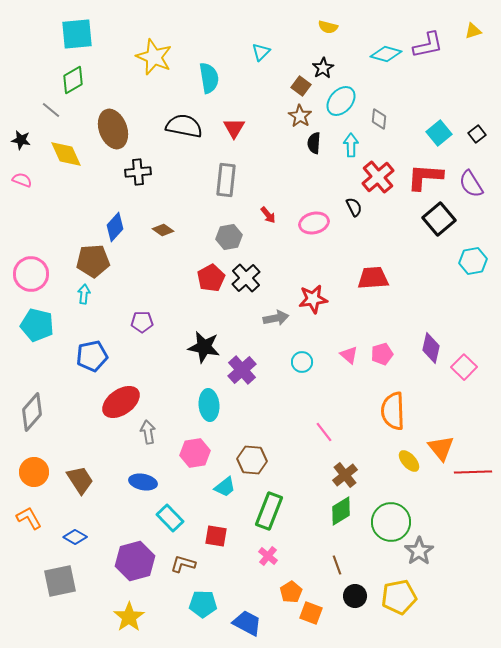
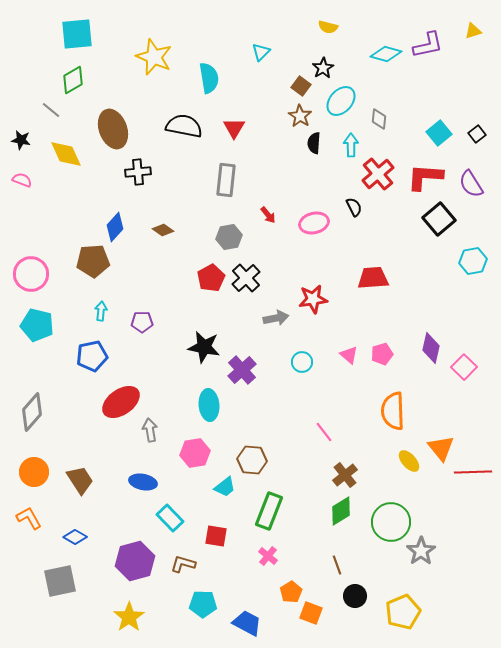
red cross at (378, 177): moved 3 px up
cyan arrow at (84, 294): moved 17 px right, 17 px down
gray arrow at (148, 432): moved 2 px right, 2 px up
gray star at (419, 551): moved 2 px right
yellow pentagon at (399, 597): moved 4 px right, 15 px down; rotated 12 degrees counterclockwise
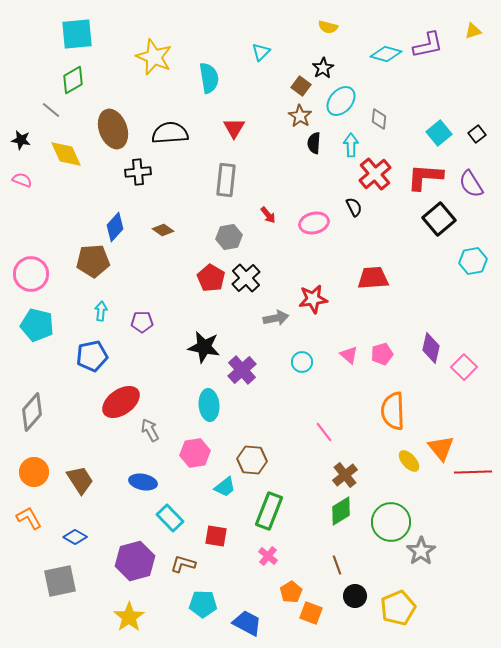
black semicircle at (184, 126): moved 14 px left, 7 px down; rotated 15 degrees counterclockwise
red cross at (378, 174): moved 3 px left
red pentagon at (211, 278): rotated 12 degrees counterclockwise
gray arrow at (150, 430): rotated 20 degrees counterclockwise
yellow pentagon at (403, 612): moved 5 px left, 4 px up
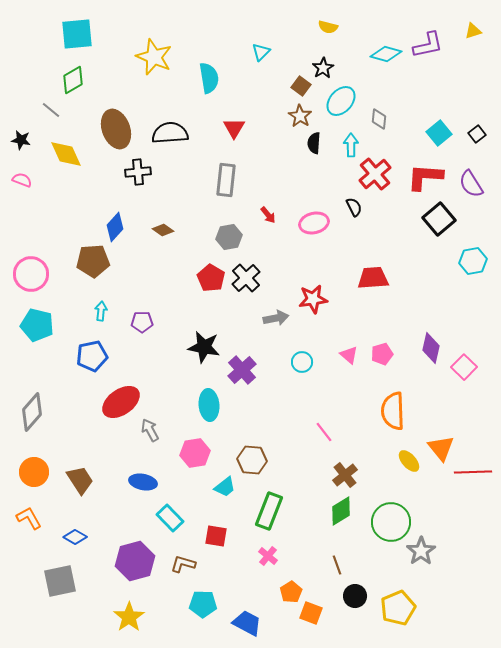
brown ellipse at (113, 129): moved 3 px right
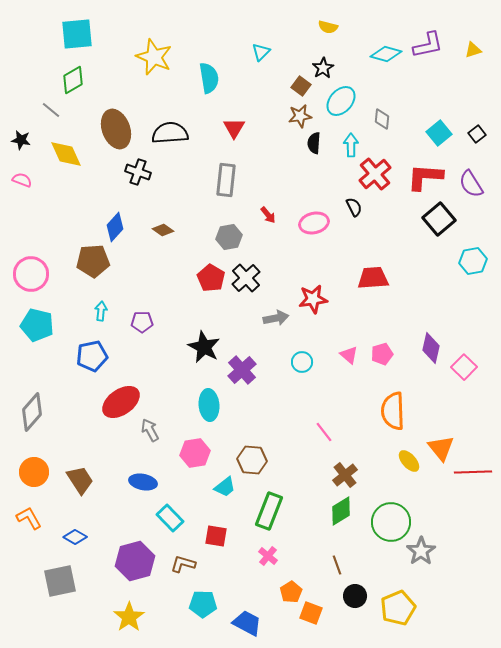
yellow triangle at (473, 31): moved 19 px down
brown star at (300, 116): rotated 30 degrees clockwise
gray diamond at (379, 119): moved 3 px right
black cross at (138, 172): rotated 25 degrees clockwise
black star at (204, 347): rotated 16 degrees clockwise
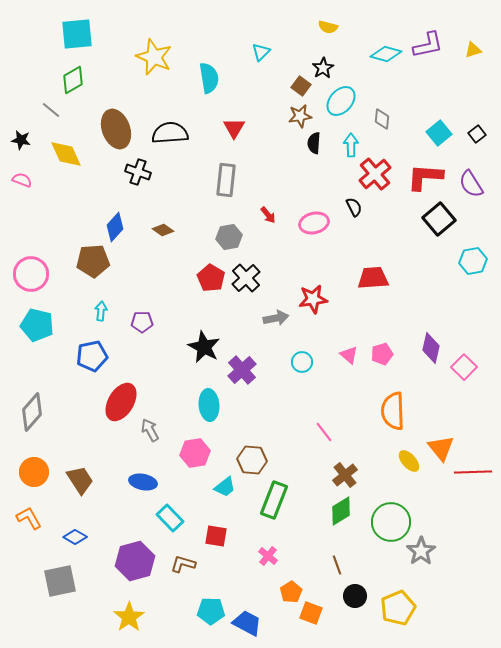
red ellipse at (121, 402): rotated 24 degrees counterclockwise
green rectangle at (269, 511): moved 5 px right, 11 px up
cyan pentagon at (203, 604): moved 8 px right, 7 px down
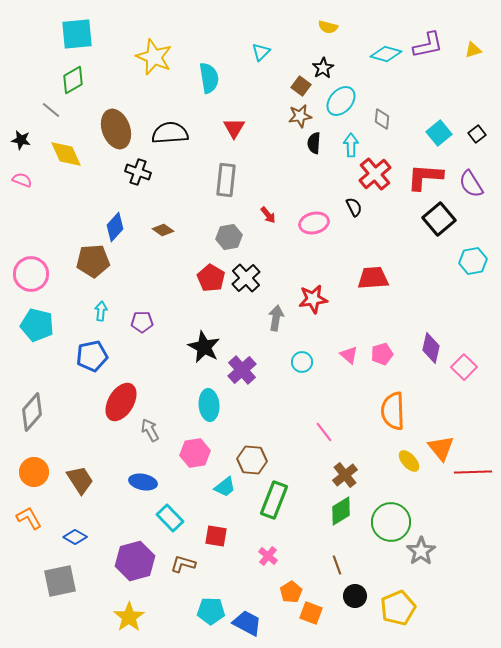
gray arrow at (276, 318): rotated 70 degrees counterclockwise
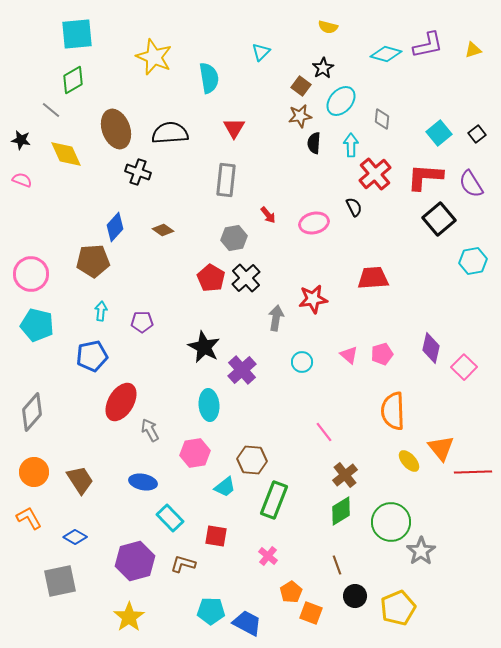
gray hexagon at (229, 237): moved 5 px right, 1 px down
